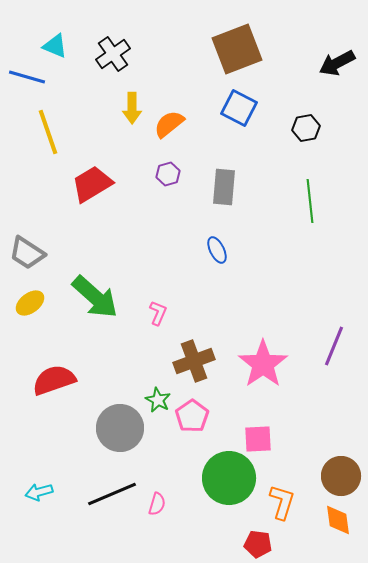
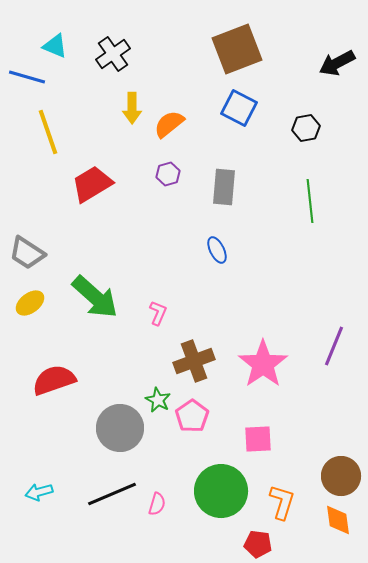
green circle: moved 8 px left, 13 px down
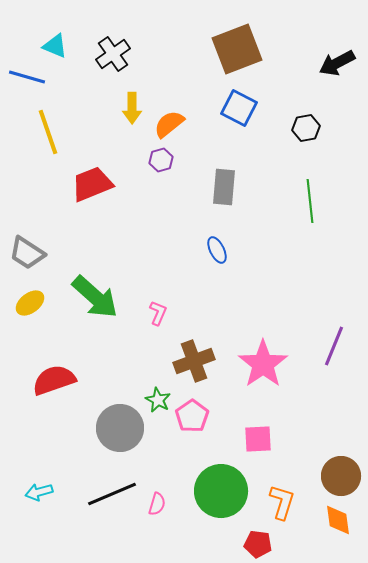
purple hexagon: moved 7 px left, 14 px up
red trapezoid: rotated 9 degrees clockwise
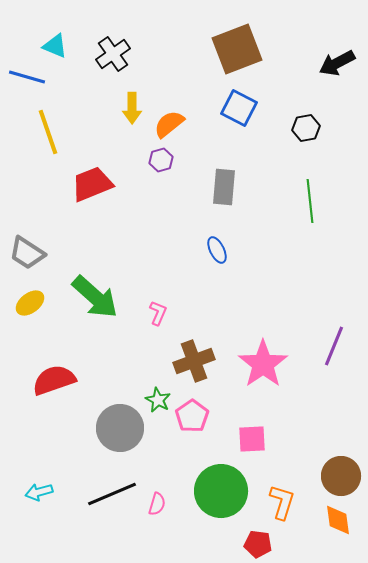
pink square: moved 6 px left
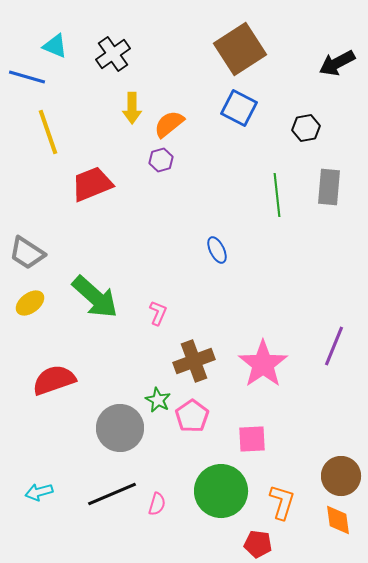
brown square: moved 3 px right; rotated 12 degrees counterclockwise
gray rectangle: moved 105 px right
green line: moved 33 px left, 6 px up
